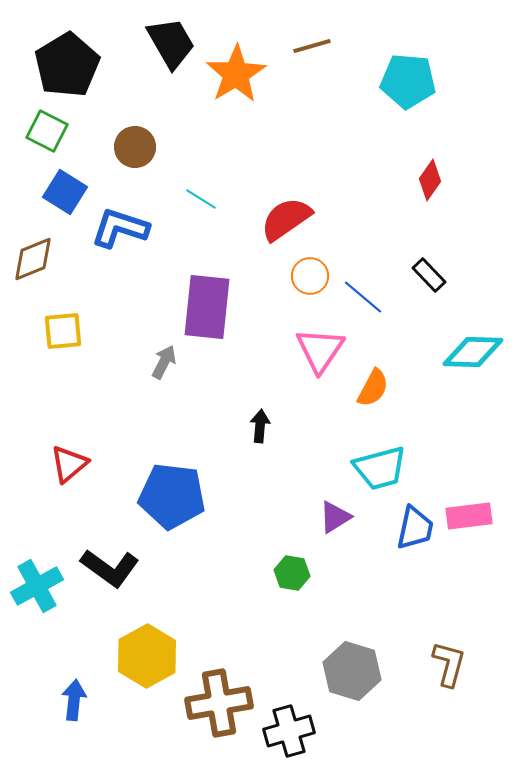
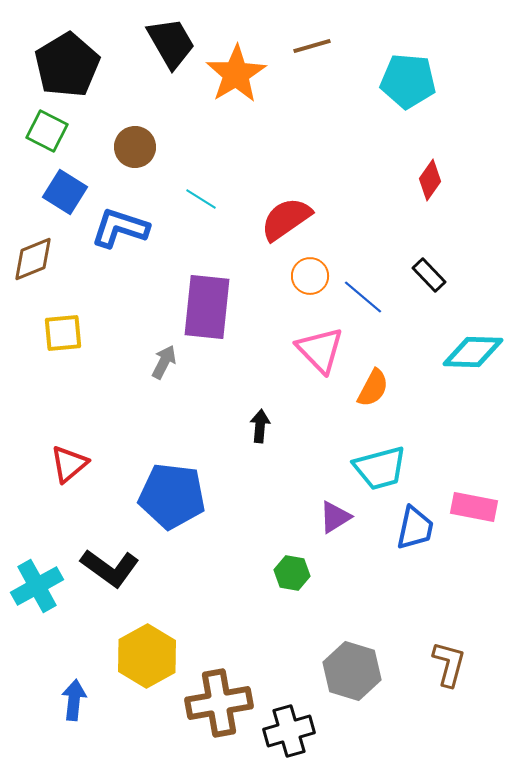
yellow square: moved 2 px down
pink triangle: rotated 18 degrees counterclockwise
pink rectangle: moved 5 px right, 9 px up; rotated 18 degrees clockwise
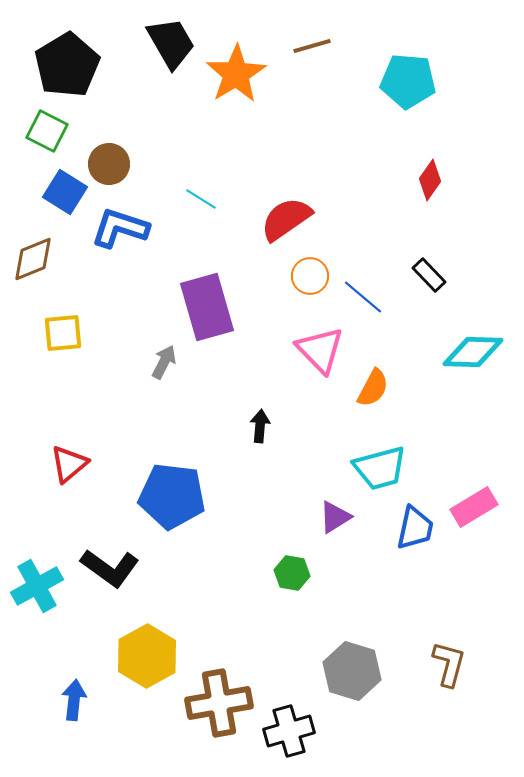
brown circle: moved 26 px left, 17 px down
purple rectangle: rotated 22 degrees counterclockwise
pink rectangle: rotated 42 degrees counterclockwise
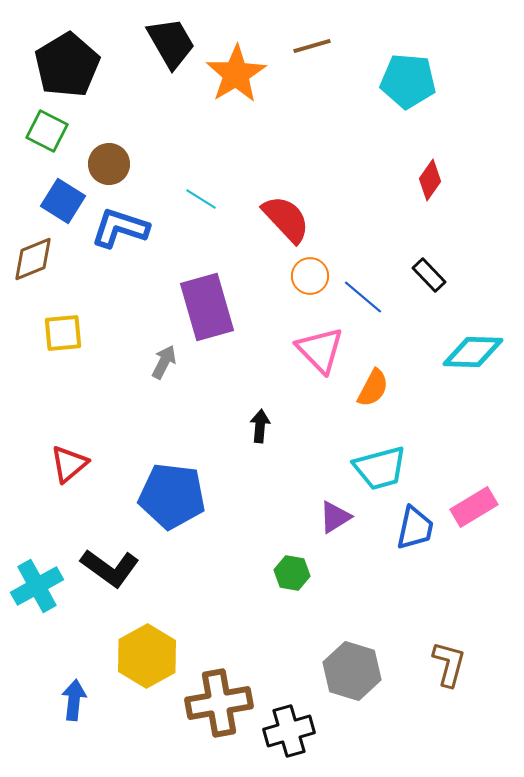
blue square: moved 2 px left, 9 px down
red semicircle: rotated 82 degrees clockwise
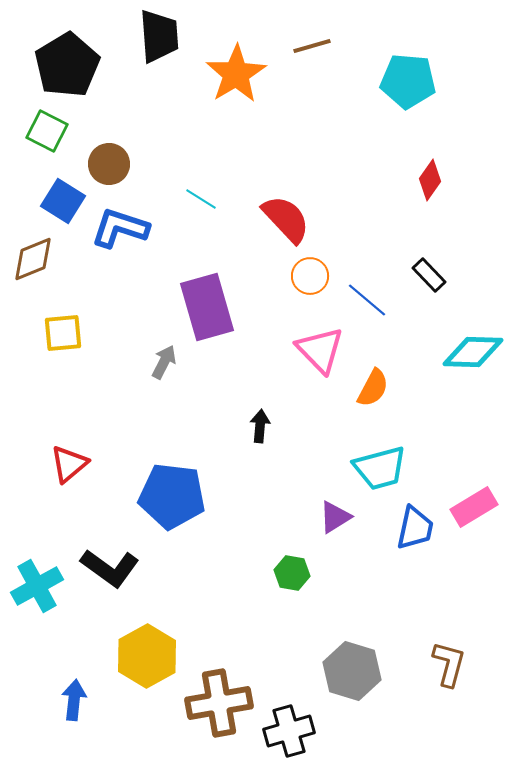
black trapezoid: moved 12 px left, 7 px up; rotated 26 degrees clockwise
blue line: moved 4 px right, 3 px down
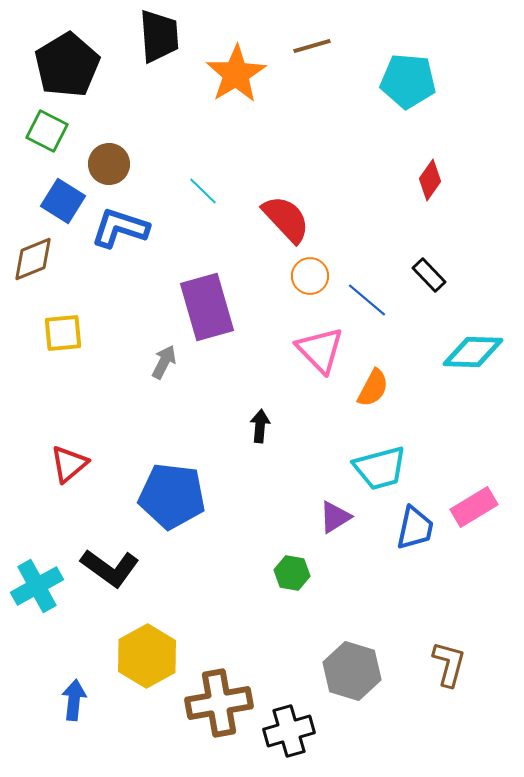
cyan line: moved 2 px right, 8 px up; rotated 12 degrees clockwise
